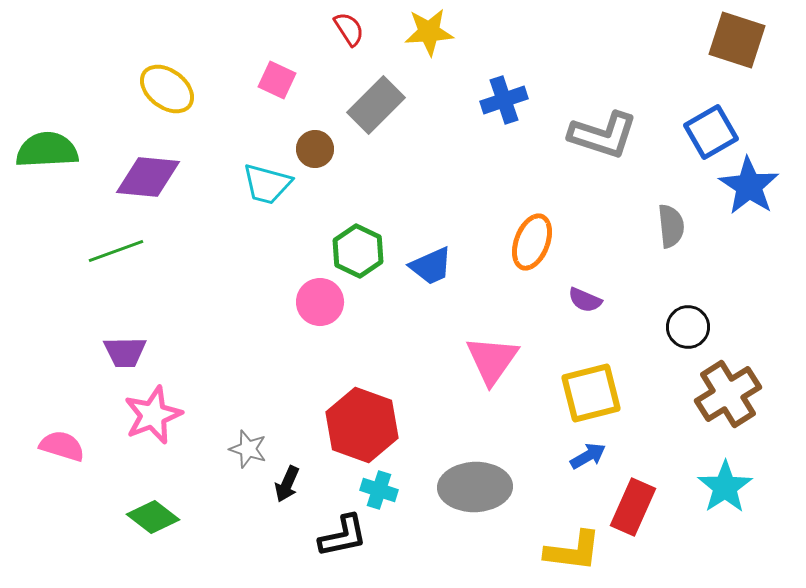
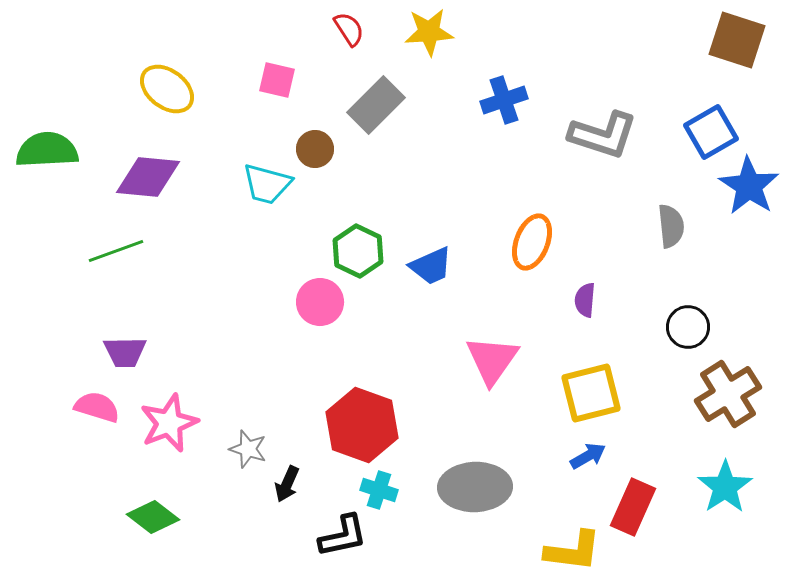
pink square: rotated 12 degrees counterclockwise
purple semicircle: rotated 72 degrees clockwise
pink star: moved 16 px right, 8 px down
pink semicircle: moved 35 px right, 39 px up
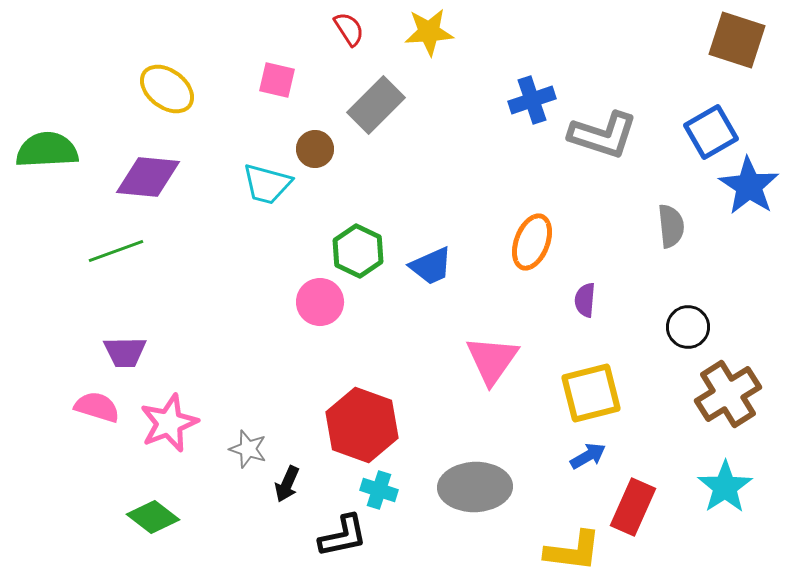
blue cross: moved 28 px right
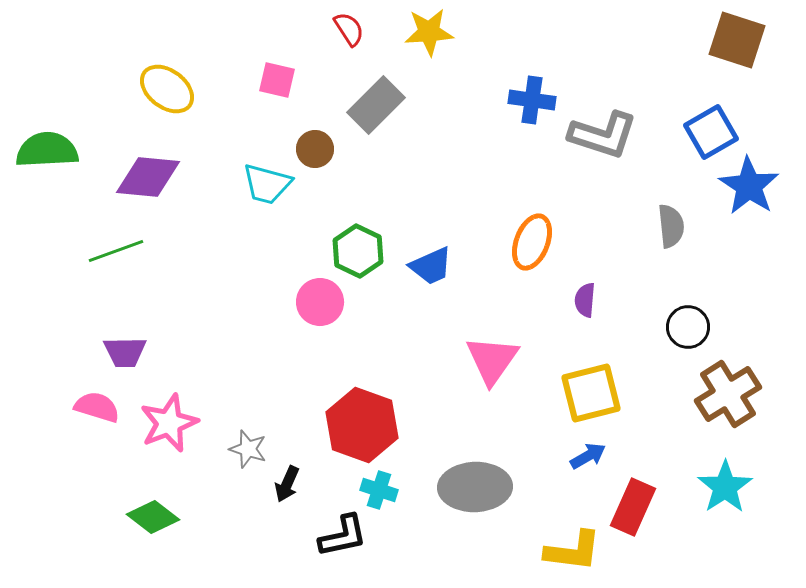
blue cross: rotated 27 degrees clockwise
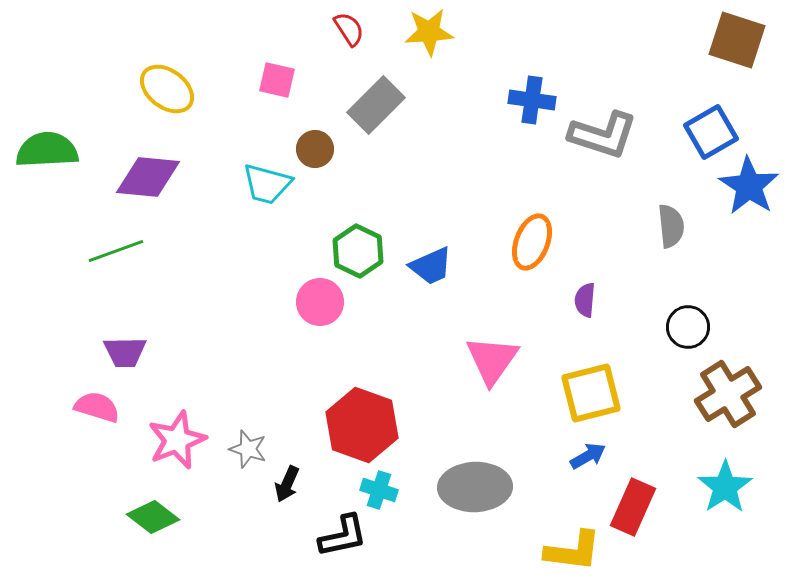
pink star: moved 8 px right, 17 px down
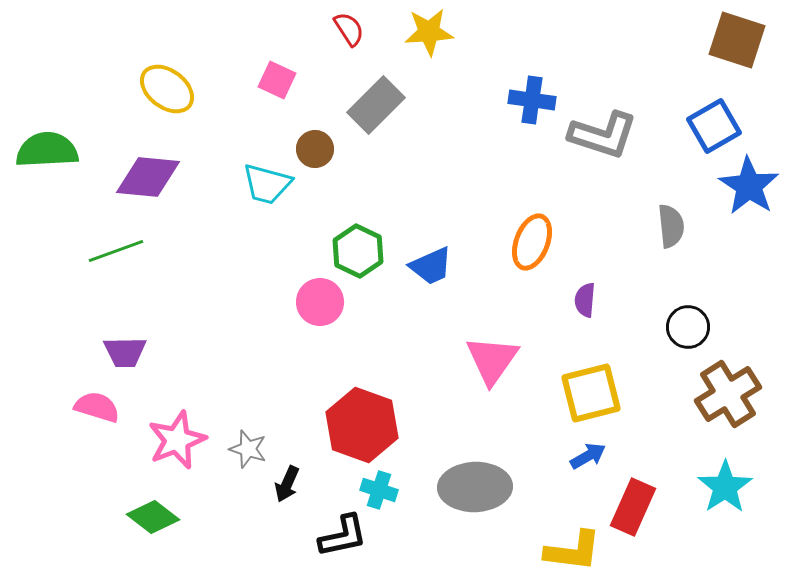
pink square: rotated 12 degrees clockwise
blue square: moved 3 px right, 6 px up
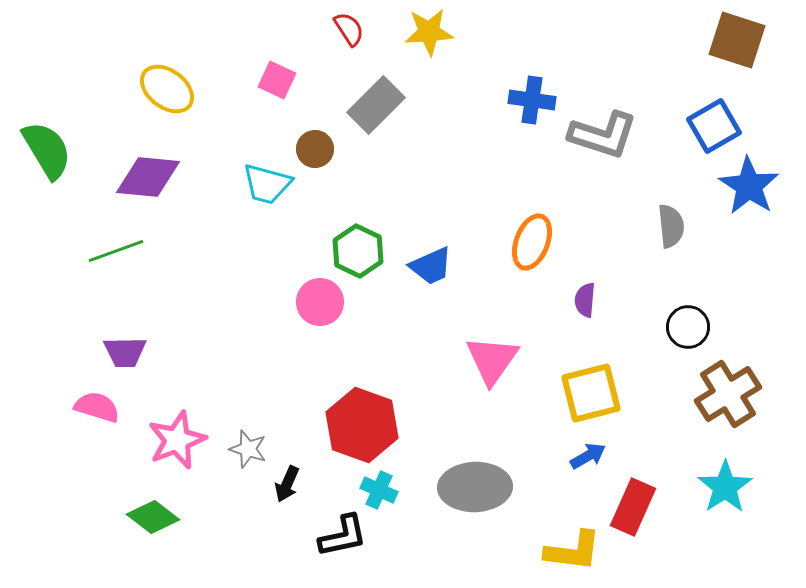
green semicircle: rotated 62 degrees clockwise
cyan cross: rotated 6 degrees clockwise
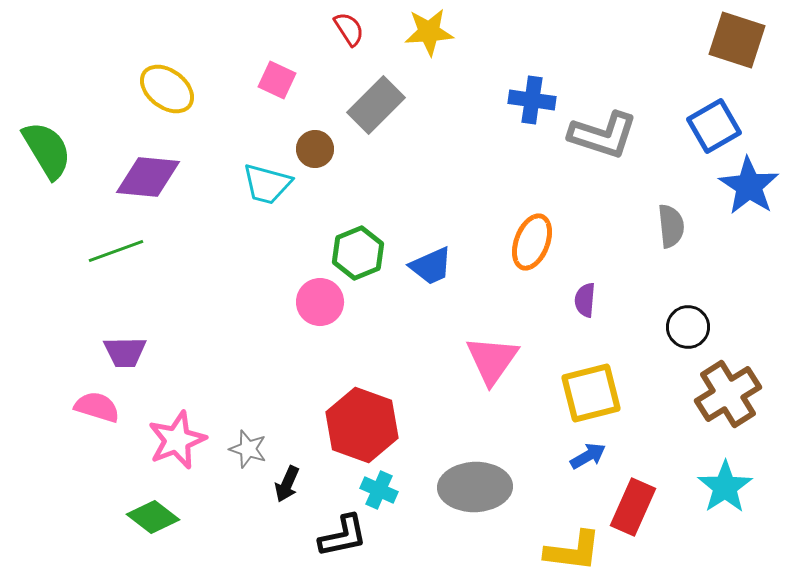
green hexagon: moved 2 px down; rotated 12 degrees clockwise
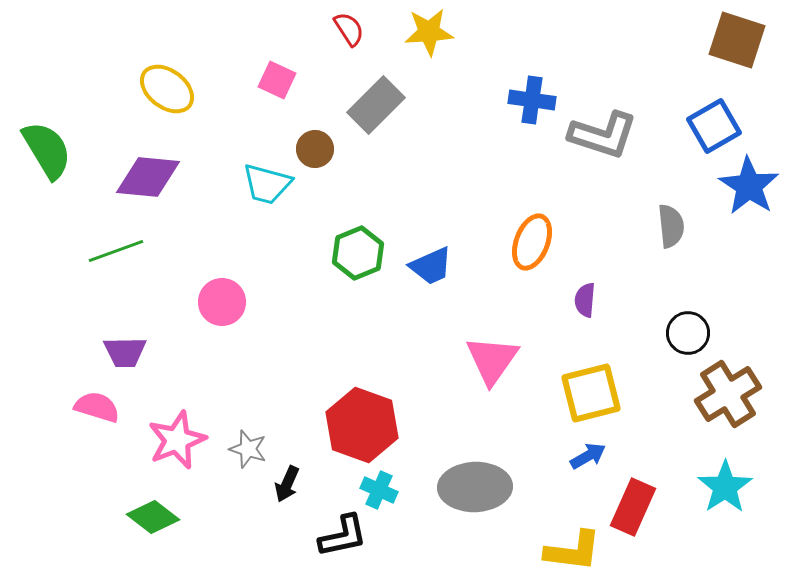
pink circle: moved 98 px left
black circle: moved 6 px down
